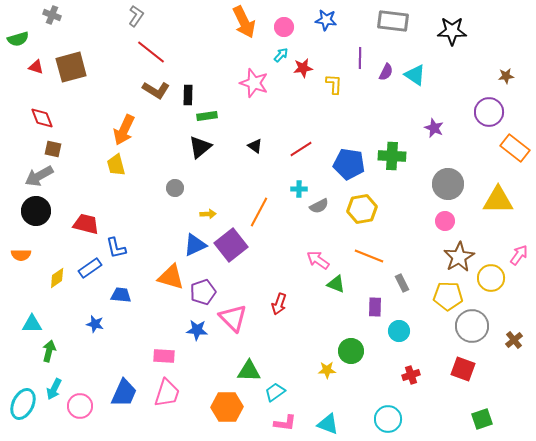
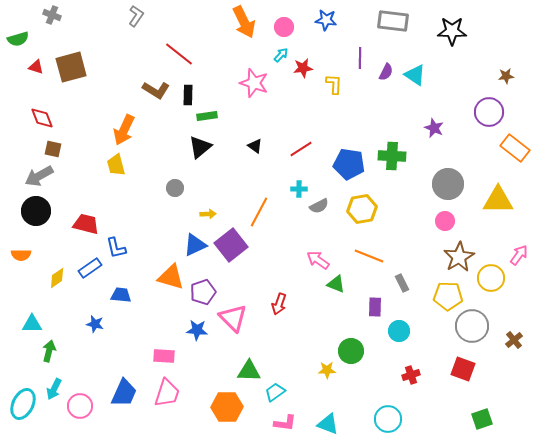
red line at (151, 52): moved 28 px right, 2 px down
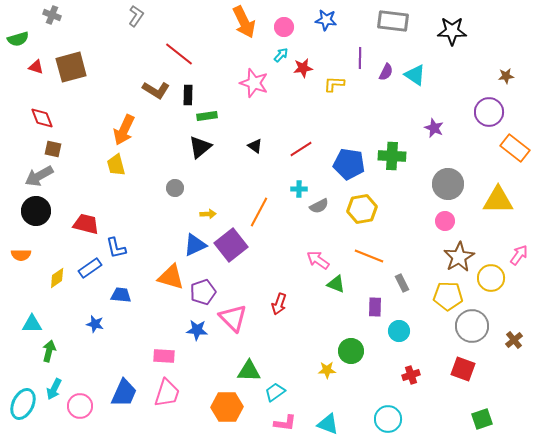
yellow L-shape at (334, 84): rotated 90 degrees counterclockwise
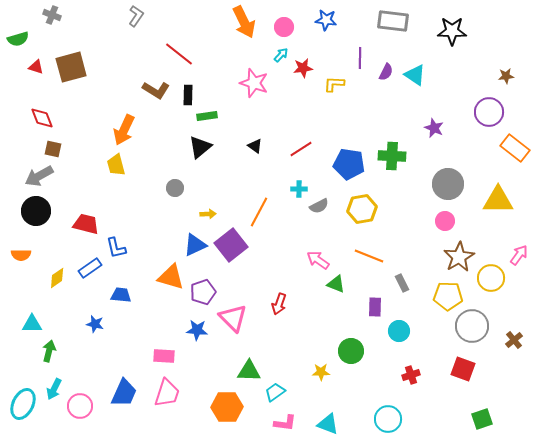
yellow star at (327, 370): moved 6 px left, 2 px down
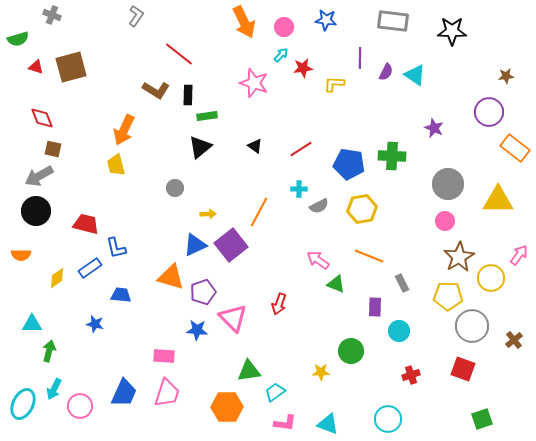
green triangle at (249, 371): rotated 10 degrees counterclockwise
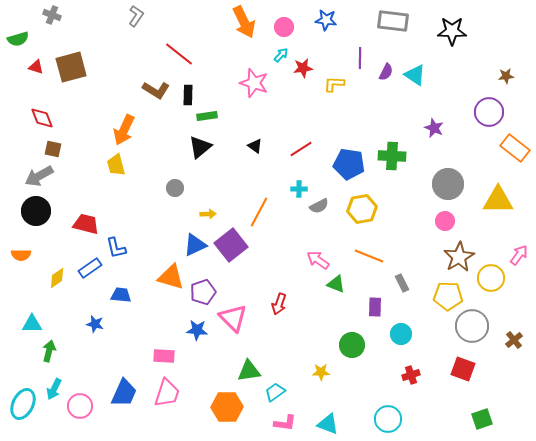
cyan circle at (399, 331): moved 2 px right, 3 px down
green circle at (351, 351): moved 1 px right, 6 px up
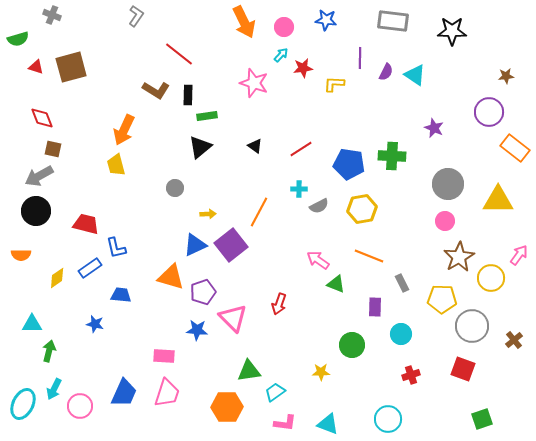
yellow pentagon at (448, 296): moved 6 px left, 3 px down
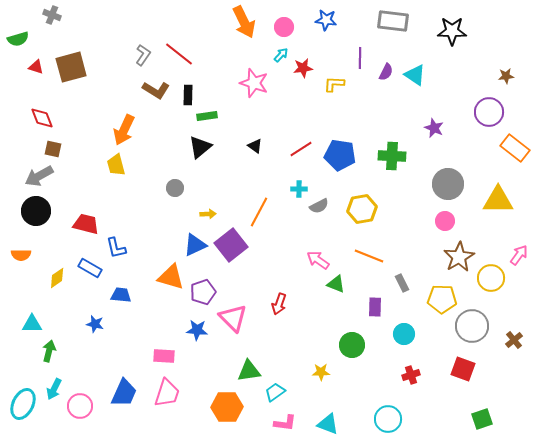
gray L-shape at (136, 16): moved 7 px right, 39 px down
blue pentagon at (349, 164): moved 9 px left, 9 px up
blue rectangle at (90, 268): rotated 65 degrees clockwise
cyan circle at (401, 334): moved 3 px right
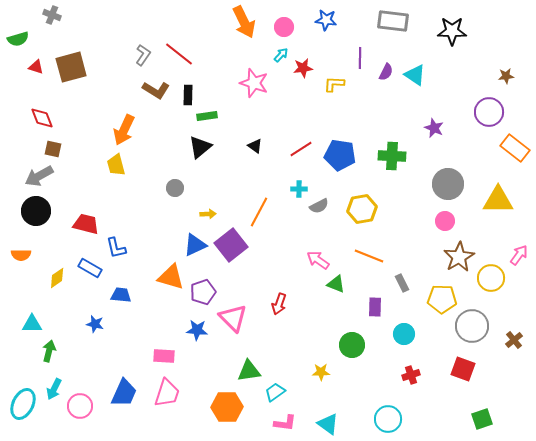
cyan triangle at (328, 424): rotated 15 degrees clockwise
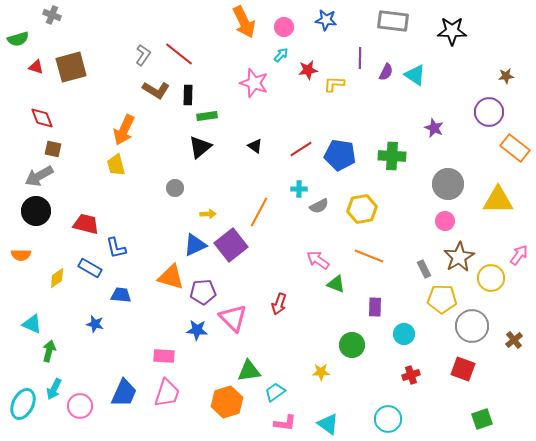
red star at (303, 68): moved 5 px right, 2 px down
gray rectangle at (402, 283): moved 22 px right, 14 px up
purple pentagon at (203, 292): rotated 15 degrees clockwise
cyan triangle at (32, 324): rotated 25 degrees clockwise
orange hexagon at (227, 407): moved 5 px up; rotated 16 degrees counterclockwise
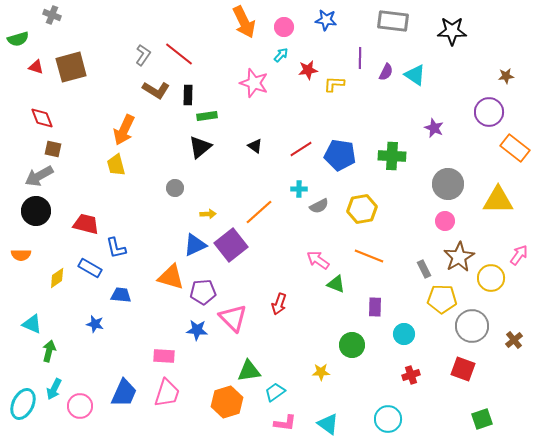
orange line at (259, 212): rotated 20 degrees clockwise
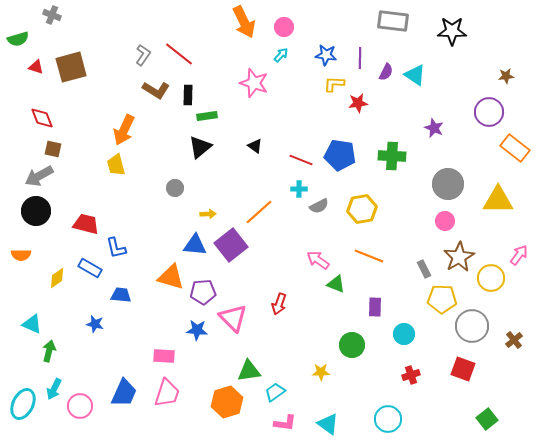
blue star at (326, 20): moved 35 px down
red star at (308, 70): moved 50 px right, 33 px down
red line at (301, 149): moved 11 px down; rotated 55 degrees clockwise
blue triangle at (195, 245): rotated 30 degrees clockwise
green square at (482, 419): moved 5 px right; rotated 20 degrees counterclockwise
